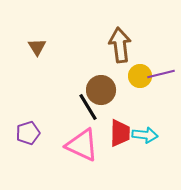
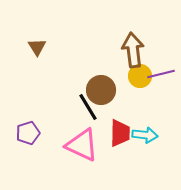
brown arrow: moved 13 px right, 5 px down
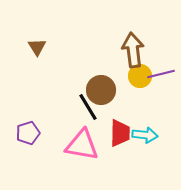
pink triangle: rotated 15 degrees counterclockwise
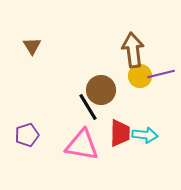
brown triangle: moved 5 px left, 1 px up
purple pentagon: moved 1 px left, 2 px down
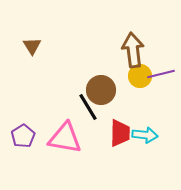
purple pentagon: moved 4 px left, 1 px down; rotated 15 degrees counterclockwise
pink triangle: moved 17 px left, 7 px up
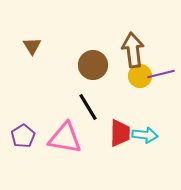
brown circle: moved 8 px left, 25 px up
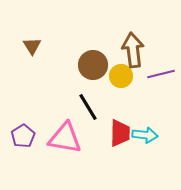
yellow circle: moved 19 px left
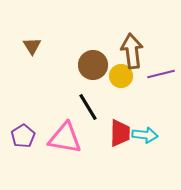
brown arrow: moved 1 px left, 1 px down
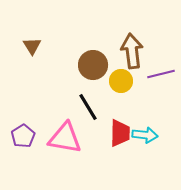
yellow circle: moved 5 px down
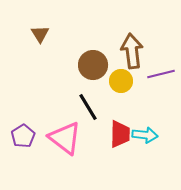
brown triangle: moved 8 px right, 12 px up
red trapezoid: moved 1 px down
pink triangle: rotated 27 degrees clockwise
